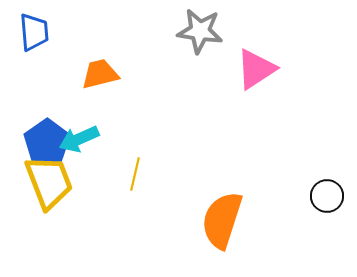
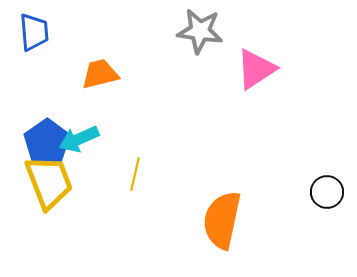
black circle: moved 4 px up
orange semicircle: rotated 6 degrees counterclockwise
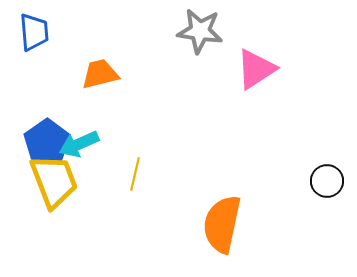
cyan arrow: moved 5 px down
yellow trapezoid: moved 5 px right, 1 px up
black circle: moved 11 px up
orange semicircle: moved 4 px down
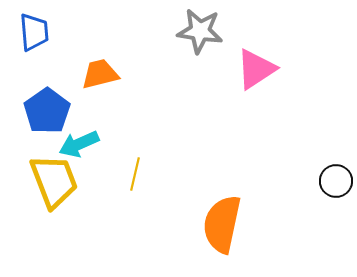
blue pentagon: moved 31 px up
black circle: moved 9 px right
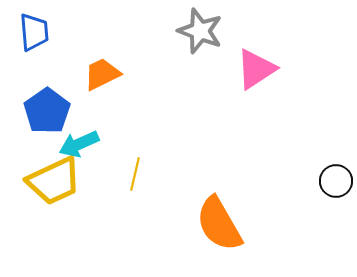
gray star: rotated 12 degrees clockwise
orange trapezoid: moved 2 px right; rotated 12 degrees counterclockwise
yellow trapezoid: rotated 86 degrees clockwise
orange semicircle: moved 3 px left; rotated 42 degrees counterclockwise
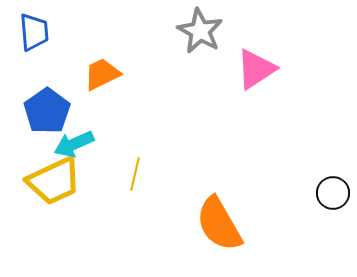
gray star: rotated 9 degrees clockwise
cyan arrow: moved 5 px left
black circle: moved 3 px left, 12 px down
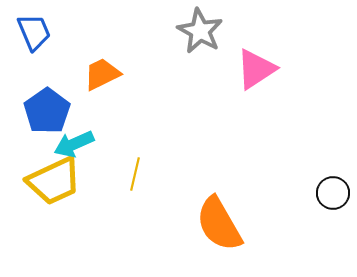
blue trapezoid: rotated 18 degrees counterclockwise
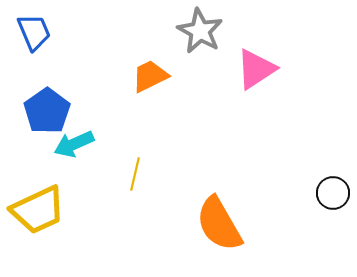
orange trapezoid: moved 48 px right, 2 px down
yellow trapezoid: moved 16 px left, 29 px down
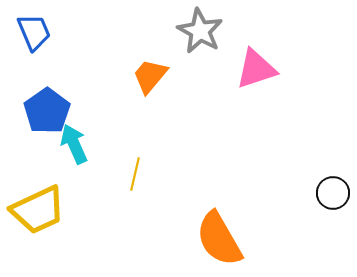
pink triangle: rotated 15 degrees clockwise
orange trapezoid: rotated 24 degrees counterclockwise
cyan arrow: rotated 90 degrees clockwise
orange semicircle: moved 15 px down
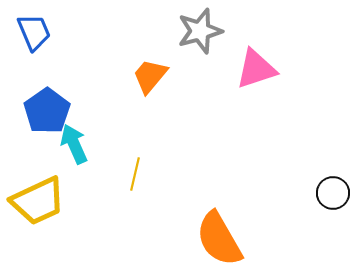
gray star: rotated 27 degrees clockwise
yellow trapezoid: moved 9 px up
